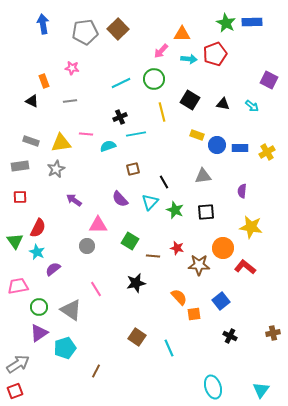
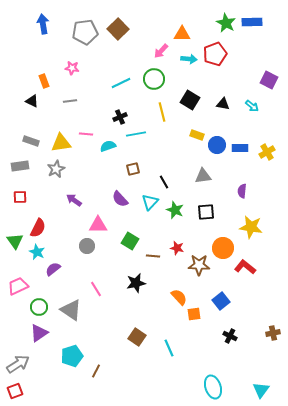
pink trapezoid at (18, 286): rotated 15 degrees counterclockwise
cyan pentagon at (65, 348): moved 7 px right, 8 px down
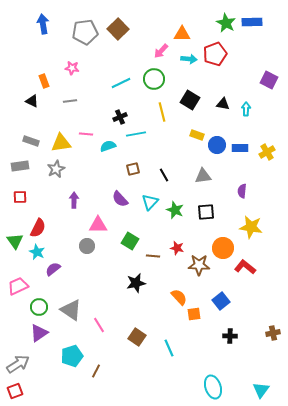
cyan arrow at (252, 106): moved 6 px left, 3 px down; rotated 128 degrees counterclockwise
black line at (164, 182): moved 7 px up
purple arrow at (74, 200): rotated 56 degrees clockwise
pink line at (96, 289): moved 3 px right, 36 px down
black cross at (230, 336): rotated 24 degrees counterclockwise
